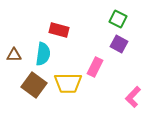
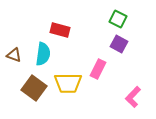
red rectangle: moved 1 px right
brown triangle: rotated 21 degrees clockwise
pink rectangle: moved 3 px right, 2 px down
brown square: moved 3 px down
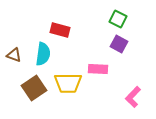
pink rectangle: rotated 66 degrees clockwise
brown square: rotated 20 degrees clockwise
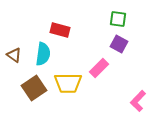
green square: rotated 18 degrees counterclockwise
brown triangle: rotated 14 degrees clockwise
pink rectangle: moved 1 px right, 1 px up; rotated 48 degrees counterclockwise
pink L-shape: moved 5 px right, 4 px down
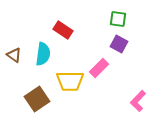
red rectangle: moved 3 px right; rotated 18 degrees clockwise
yellow trapezoid: moved 2 px right, 2 px up
brown square: moved 3 px right, 11 px down
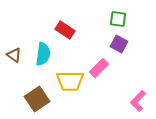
red rectangle: moved 2 px right
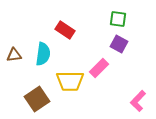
brown triangle: rotated 42 degrees counterclockwise
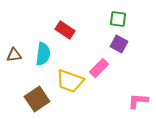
yellow trapezoid: rotated 20 degrees clockwise
pink L-shape: rotated 50 degrees clockwise
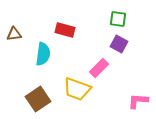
red rectangle: rotated 18 degrees counterclockwise
brown triangle: moved 21 px up
yellow trapezoid: moved 7 px right, 8 px down
brown square: moved 1 px right
